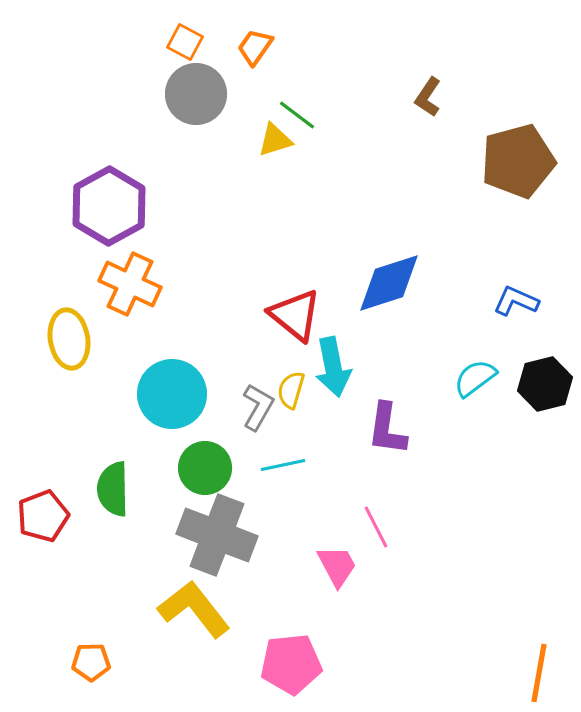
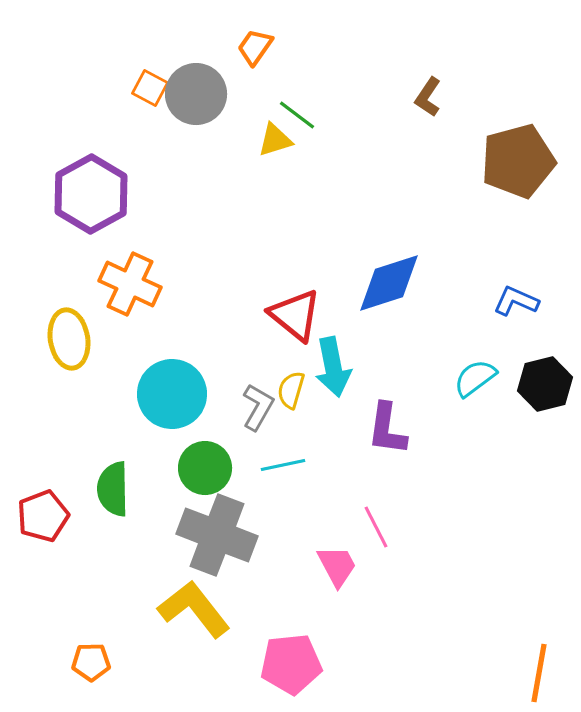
orange square: moved 35 px left, 46 px down
purple hexagon: moved 18 px left, 12 px up
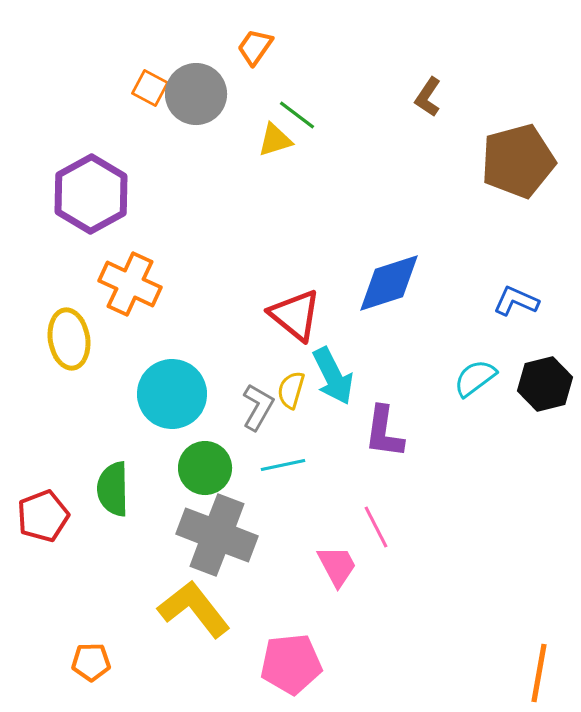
cyan arrow: moved 9 px down; rotated 16 degrees counterclockwise
purple L-shape: moved 3 px left, 3 px down
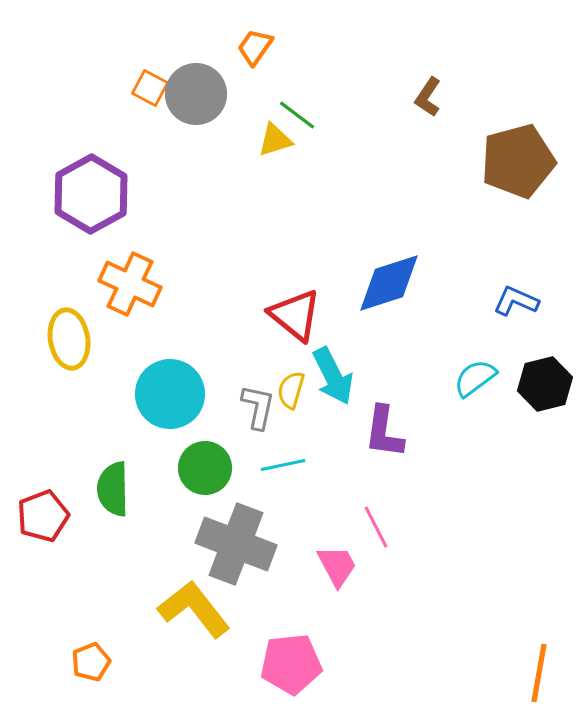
cyan circle: moved 2 px left
gray L-shape: rotated 18 degrees counterclockwise
gray cross: moved 19 px right, 9 px down
orange pentagon: rotated 21 degrees counterclockwise
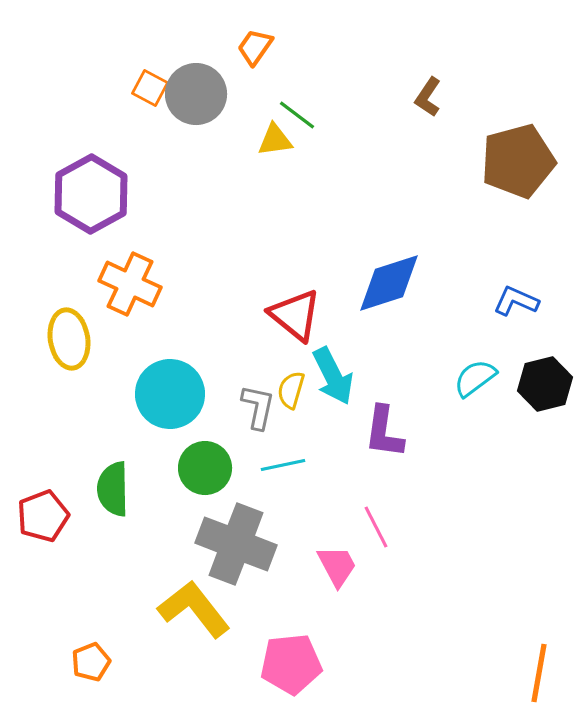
yellow triangle: rotated 9 degrees clockwise
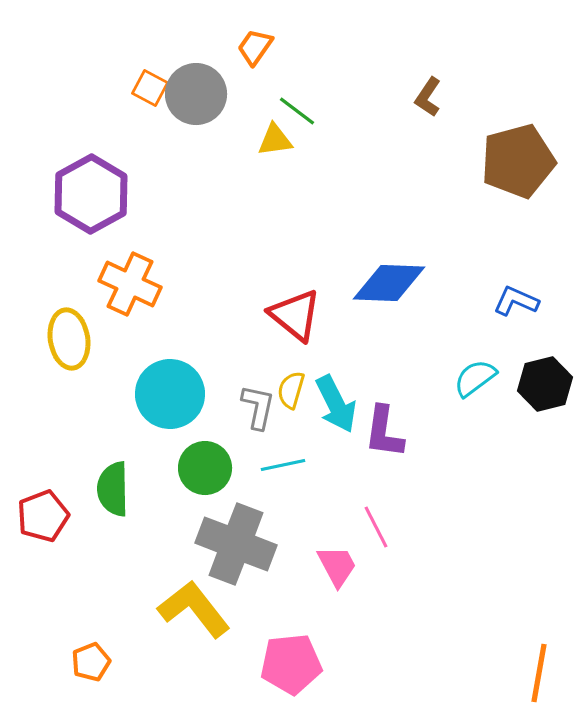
green line: moved 4 px up
blue diamond: rotated 20 degrees clockwise
cyan arrow: moved 3 px right, 28 px down
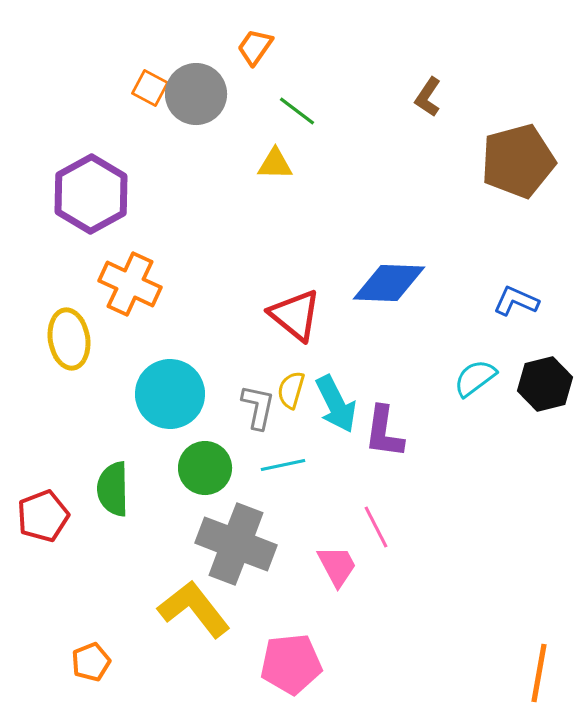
yellow triangle: moved 24 px down; rotated 9 degrees clockwise
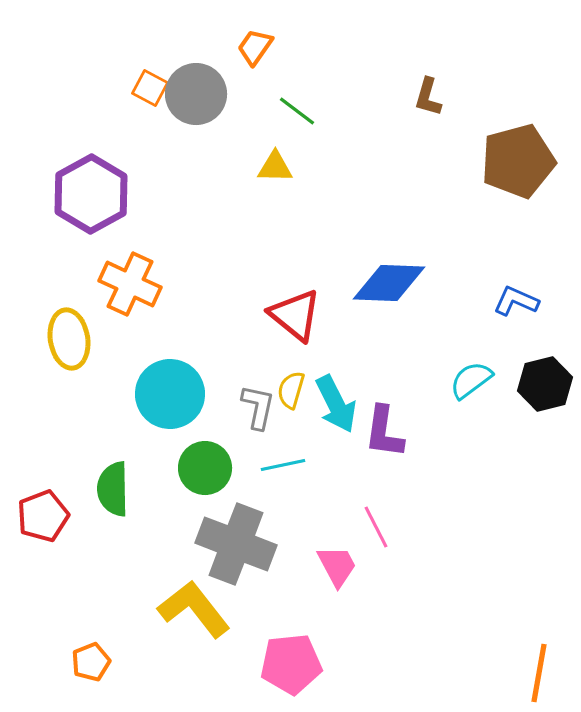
brown L-shape: rotated 18 degrees counterclockwise
yellow triangle: moved 3 px down
cyan semicircle: moved 4 px left, 2 px down
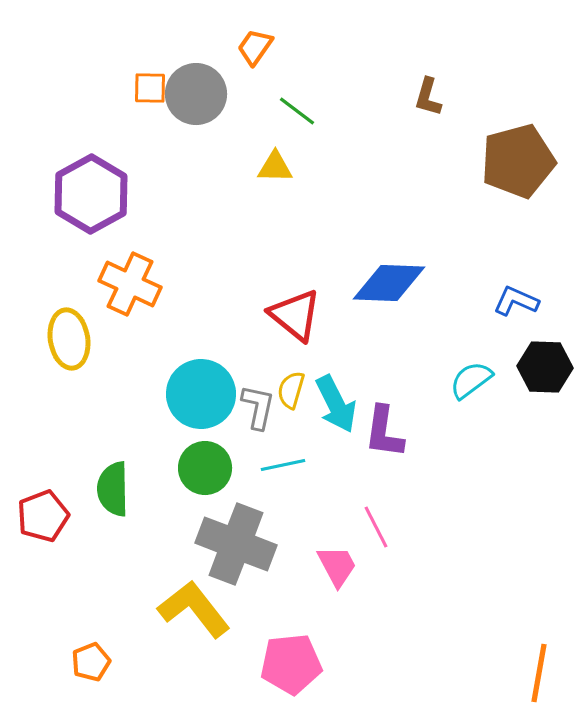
orange square: rotated 27 degrees counterclockwise
black hexagon: moved 17 px up; rotated 16 degrees clockwise
cyan circle: moved 31 px right
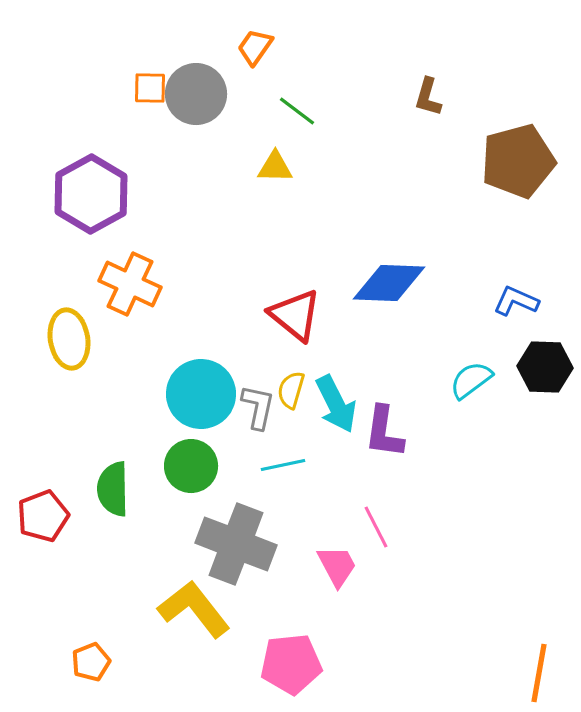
green circle: moved 14 px left, 2 px up
